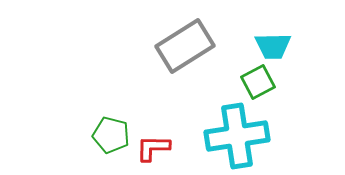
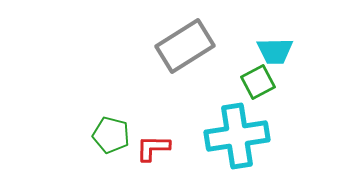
cyan trapezoid: moved 2 px right, 5 px down
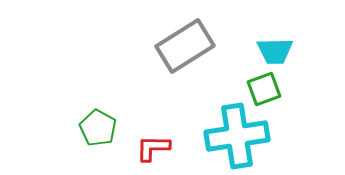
green square: moved 6 px right, 7 px down; rotated 8 degrees clockwise
green pentagon: moved 13 px left, 7 px up; rotated 15 degrees clockwise
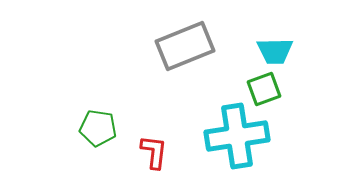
gray rectangle: rotated 10 degrees clockwise
green pentagon: rotated 21 degrees counterclockwise
red L-shape: moved 1 px right, 4 px down; rotated 96 degrees clockwise
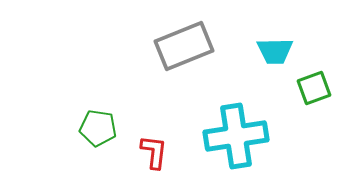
gray rectangle: moved 1 px left
green square: moved 50 px right, 1 px up
cyan cross: moved 1 px left
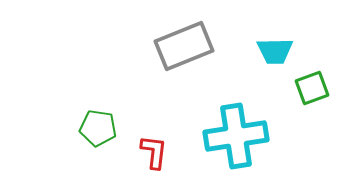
green square: moved 2 px left
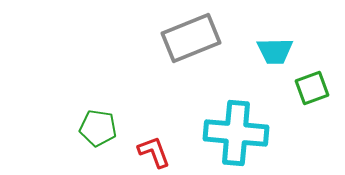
gray rectangle: moved 7 px right, 8 px up
cyan cross: moved 3 px up; rotated 14 degrees clockwise
red L-shape: rotated 27 degrees counterclockwise
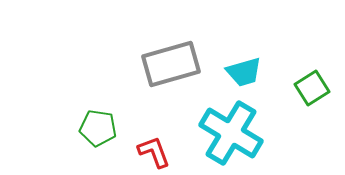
gray rectangle: moved 20 px left, 26 px down; rotated 6 degrees clockwise
cyan trapezoid: moved 31 px left, 21 px down; rotated 15 degrees counterclockwise
green square: rotated 12 degrees counterclockwise
cyan cross: moved 5 px left; rotated 26 degrees clockwise
